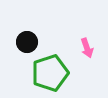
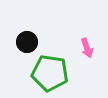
green pentagon: rotated 27 degrees clockwise
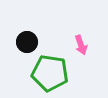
pink arrow: moved 6 px left, 3 px up
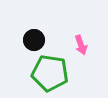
black circle: moved 7 px right, 2 px up
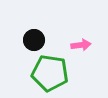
pink arrow: rotated 78 degrees counterclockwise
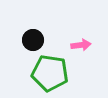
black circle: moved 1 px left
